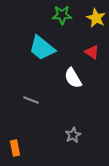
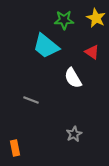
green star: moved 2 px right, 5 px down
cyan trapezoid: moved 4 px right, 2 px up
gray star: moved 1 px right, 1 px up
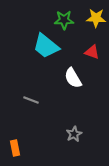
yellow star: rotated 24 degrees counterclockwise
red triangle: rotated 14 degrees counterclockwise
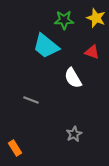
yellow star: rotated 18 degrees clockwise
orange rectangle: rotated 21 degrees counterclockwise
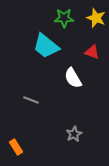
green star: moved 2 px up
orange rectangle: moved 1 px right, 1 px up
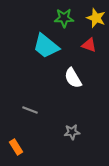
red triangle: moved 3 px left, 7 px up
gray line: moved 1 px left, 10 px down
gray star: moved 2 px left, 2 px up; rotated 21 degrees clockwise
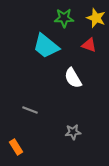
gray star: moved 1 px right
